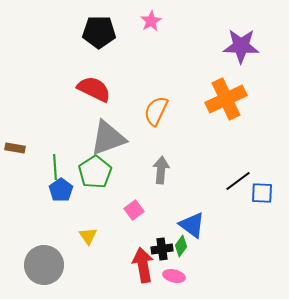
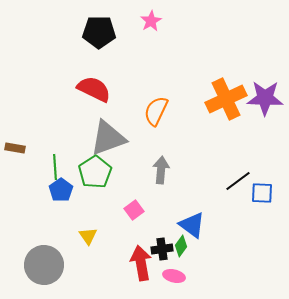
purple star: moved 24 px right, 52 px down
red arrow: moved 2 px left, 2 px up
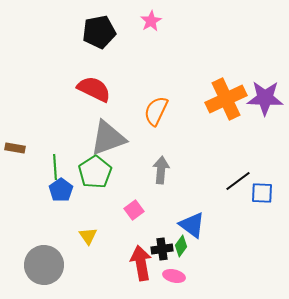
black pentagon: rotated 12 degrees counterclockwise
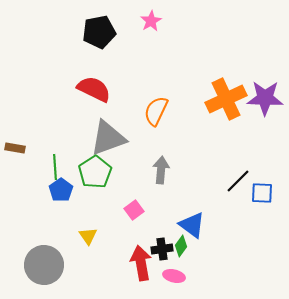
black line: rotated 8 degrees counterclockwise
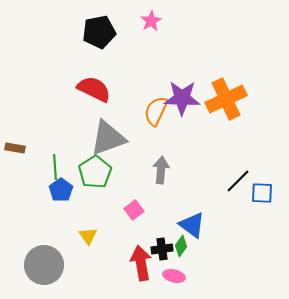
purple star: moved 83 px left
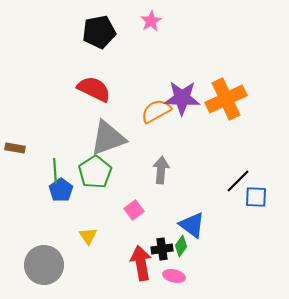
orange semicircle: rotated 36 degrees clockwise
green line: moved 4 px down
blue square: moved 6 px left, 4 px down
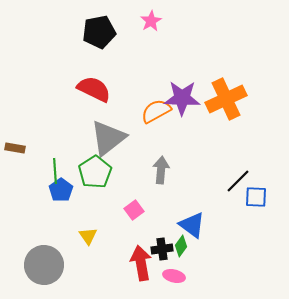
gray triangle: rotated 18 degrees counterclockwise
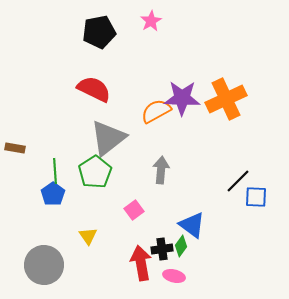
blue pentagon: moved 8 px left, 4 px down
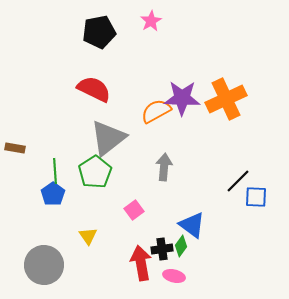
gray arrow: moved 3 px right, 3 px up
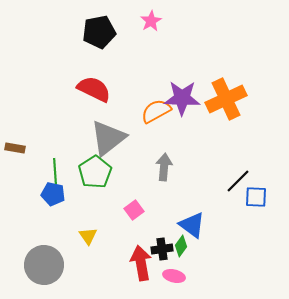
blue pentagon: rotated 25 degrees counterclockwise
